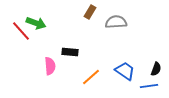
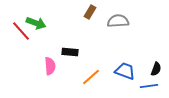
gray semicircle: moved 2 px right, 1 px up
blue trapezoid: rotated 15 degrees counterclockwise
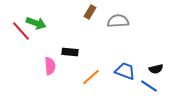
black semicircle: rotated 56 degrees clockwise
blue line: rotated 42 degrees clockwise
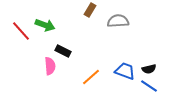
brown rectangle: moved 2 px up
green arrow: moved 9 px right, 2 px down
black rectangle: moved 7 px left, 1 px up; rotated 21 degrees clockwise
black semicircle: moved 7 px left
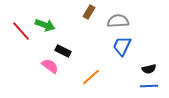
brown rectangle: moved 1 px left, 2 px down
pink semicircle: rotated 48 degrees counterclockwise
blue trapezoid: moved 3 px left, 25 px up; rotated 85 degrees counterclockwise
blue line: rotated 36 degrees counterclockwise
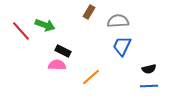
pink semicircle: moved 7 px right, 1 px up; rotated 36 degrees counterclockwise
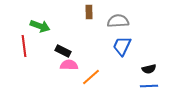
brown rectangle: rotated 32 degrees counterclockwise
green arrow: moved 5 px left, 1 px down
red line: moved 3 px right, 15 px down; rotated 35 degrees clockwise
pink semicircle: moved 12 px right
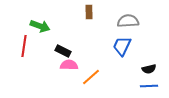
gray semicircle: moved 10 px right
red line: rotated 15 degrees clockwise
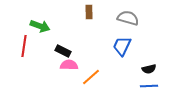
gray semicircle: moved 3 px up; rotated 20 degrees clockwise
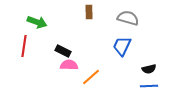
green arrow: moved 3 px left, 4 px up
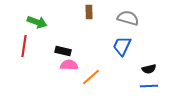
black rectangle: rotated 14 degrees counterclockwise
